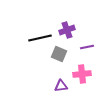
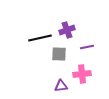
gray square: rotated 21 degrees counterclockwise
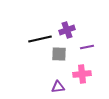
black line: moved 1 px down
purple triangle: moved 3 px left, 1 px down
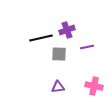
black line: moved 1 px right, 1 px up
pink cross: moved 12 px right, 12 px down; rotated 18 degrees clockwise
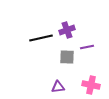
gray square: moved 8 px right, 3 px down
pink cross: moved 3 px left, 1 px up
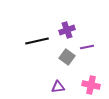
black line: moved 4 px left, 3 px down
gray square: rotated 35 degrees clockwise
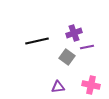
purple cross: moved 7 px right, 3 px down
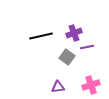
black line: moved 4 px right, 5 px up
pink cross: rotated 30 degrees counterclockwise
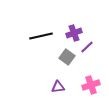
purple line: rotated 32 degrees counterclockwise
